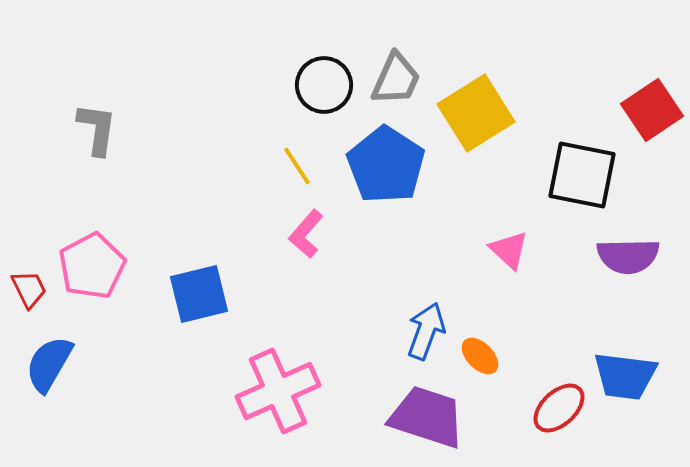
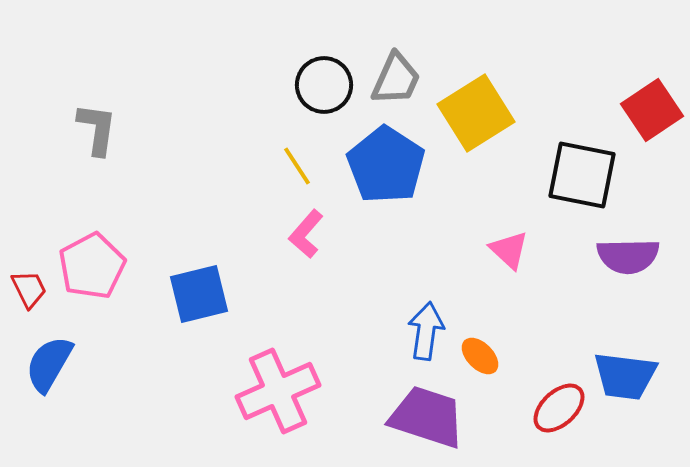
blue arrow: rotated 12 degrees counterclockwise
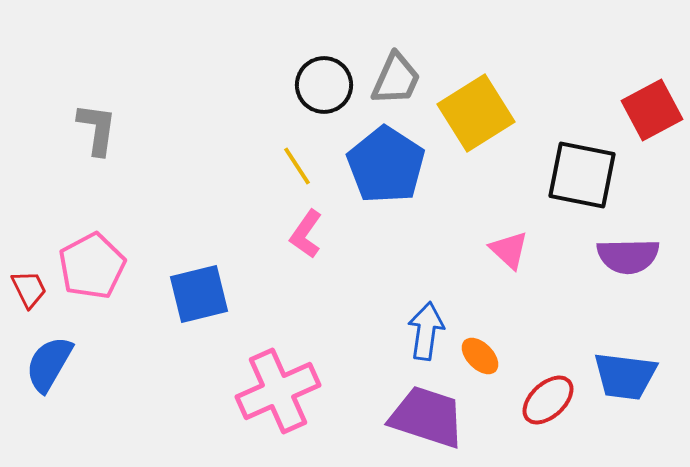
red square: rotated 6 degrees clockwise
pink L-shape: rotated 6 degrees counterclockwise
red ellipse: moved 11 px left, 8 px up
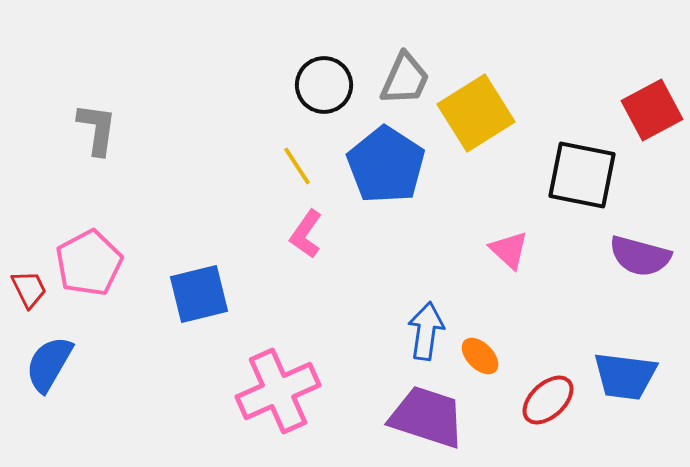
gray trapezoid: moved 9 px right
purple semicircle: moved 12 px right; rotated 16 degrees clockwise
pink pentagon: moved 3 px left, 3 px up
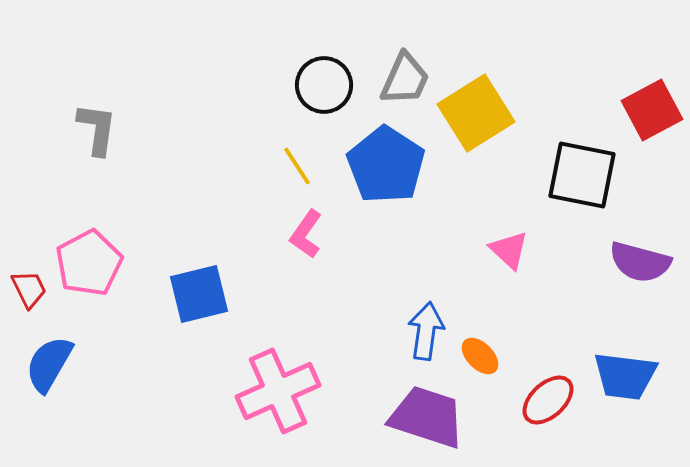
purple semicircle: moved 6 px down
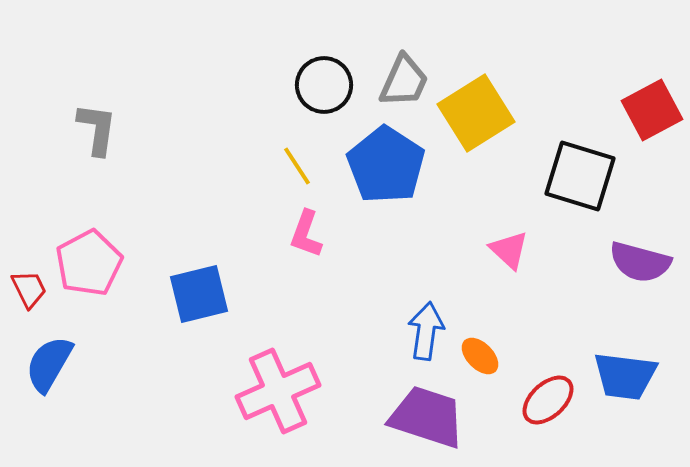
gray trapezoid: moved 1 px left, 2 px down
black square: moved 2 px left, 1 px down; rotated 6 degrees clockwise
pink L-shape: rotated 15 degrees counterclockwise
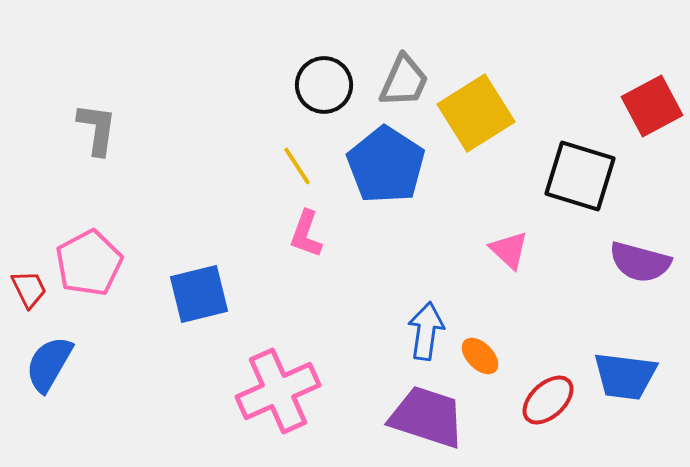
red square: moved 4 px up
